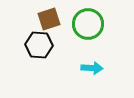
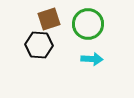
cyan arrow: moved 9 px up
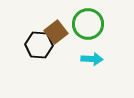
brown square: moved 7 px right, 13 px down; rotated 20 degrees counterclockwise
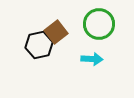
green circle: moved 11 px right
black hexagon: rotated 16 degrees counterclockwise
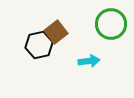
green circle: moved 12 px right
cyan arrow: moved 3 px left, 2 px down; rotated 10 degrees counterclockwise
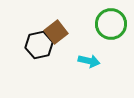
cyan arrow: rotated 20 degrees clockwise
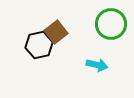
cyan arrow: moved 8 px right, 4 px down
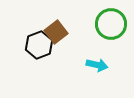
black hexagon: rotated 8 degrees counterclockwise
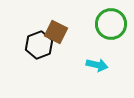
brown square: rotated 25 degrees counterclockwise
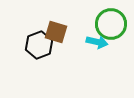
brown square: rotated 10 degrees counterclockwise
cyan arrow: moved 23 px up
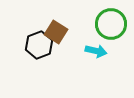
brown square: rotated 15 degrees clockwise
cyan arrow: moved 1 px left, 9 px down
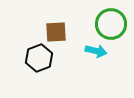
brown square: rotated 35 degrees counterclockwise
black hexagon: moved 13 px down
